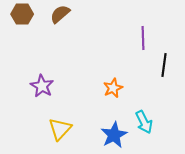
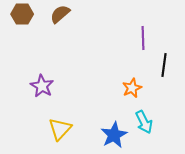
orange star: moved 19 px right
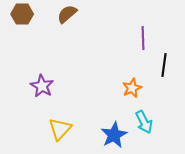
brown semicircle: moved 7 px right
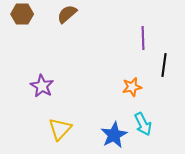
orange star: moved 1 px up; rotated 12 degrees clockwise
cyan arrow: moved 1 px left, 2 px down
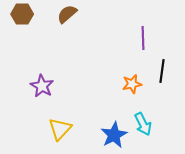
black line: moved 2 px left, 6 px down
orange star: moved 3 px up
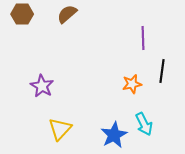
cyan arrow: moved 1 px right
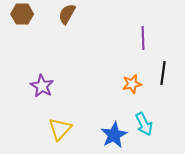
brown semicircle: rotated 20 degrees counterclockwise
black line: moved 1 px right, 2 px down
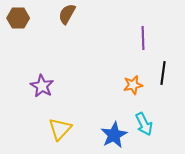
brown hexagon: moved 4 px left, 4 px down
orange star: moved 1 px right, 1 px down
